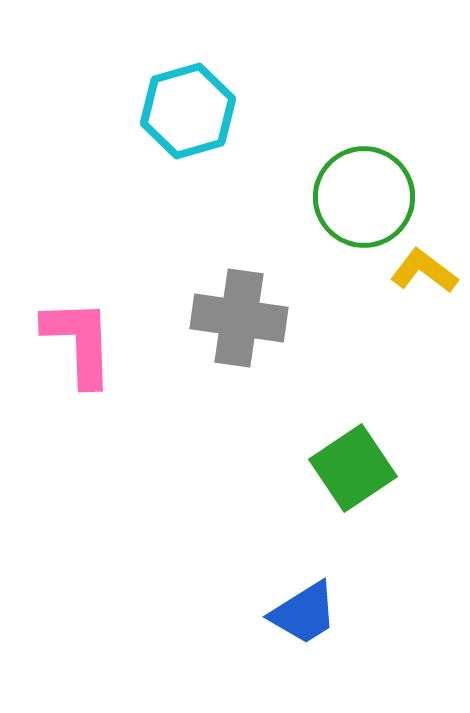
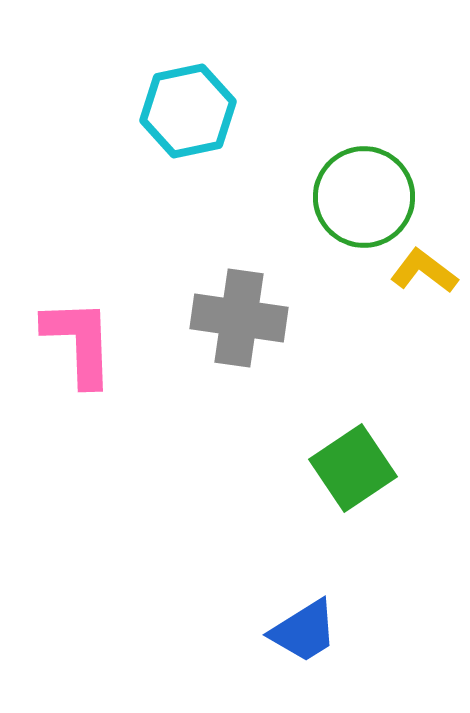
cyan hexagon: rotated 4 degrees clockwise
blue trapezoid: moved 18 px down
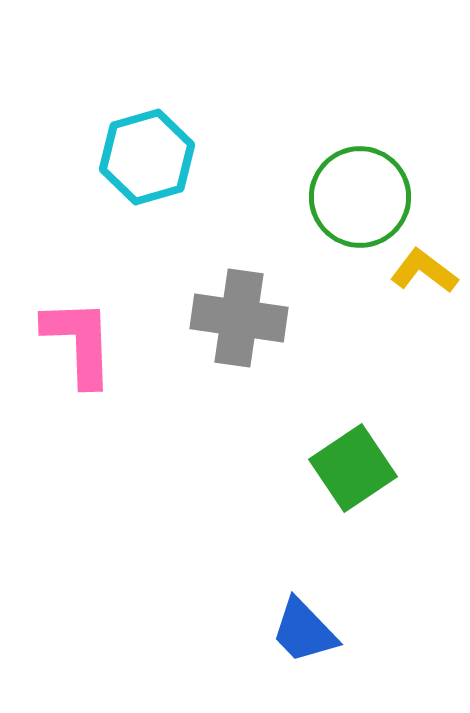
cyan hexagon: moved 41 px left, 46 px down; rotated 4 degrees counterclockwise
green circle: moved 4 px left
blue trapezoid: rotated 78 degrees clockwise
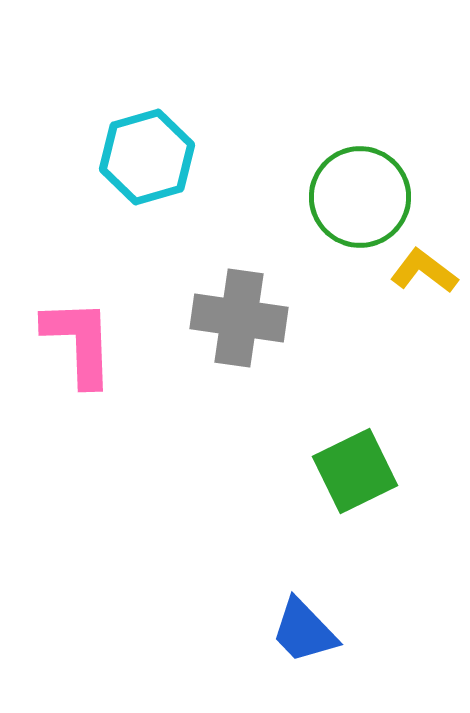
green square: moved 2 px right, 3 px down; rotated 8 degrees clockwise
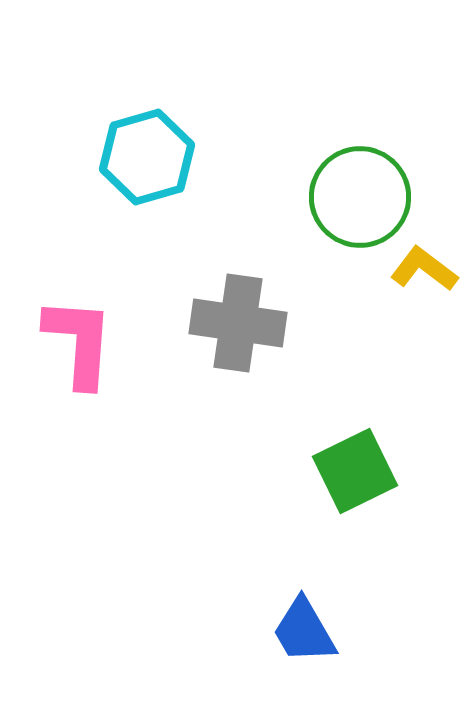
yellow L-shape: moved 2 px up
gray cross: moved 1 px left, 5 px down
pink L-shape: rotated 6 degrees clockwise
blue trapezoid: rotated 14 degrees clockwise
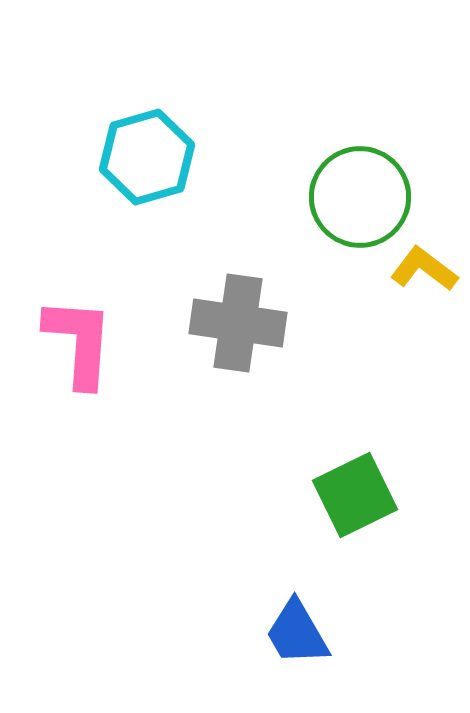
green square: moved 24 px down
blue trapezoid: moved 7 px left, 2 px down
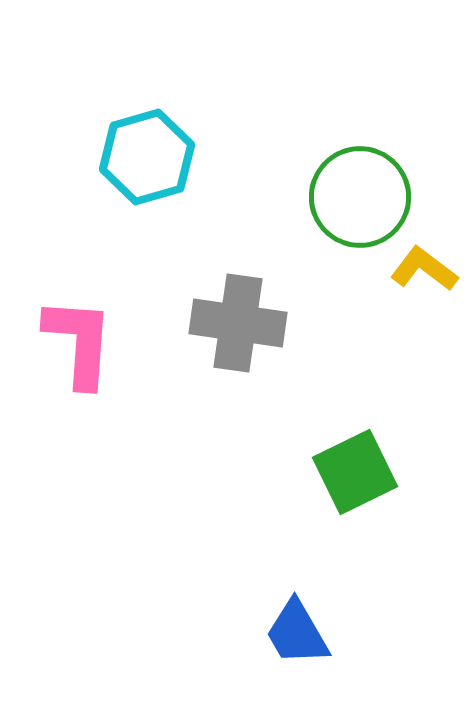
green square: moved 23 px up
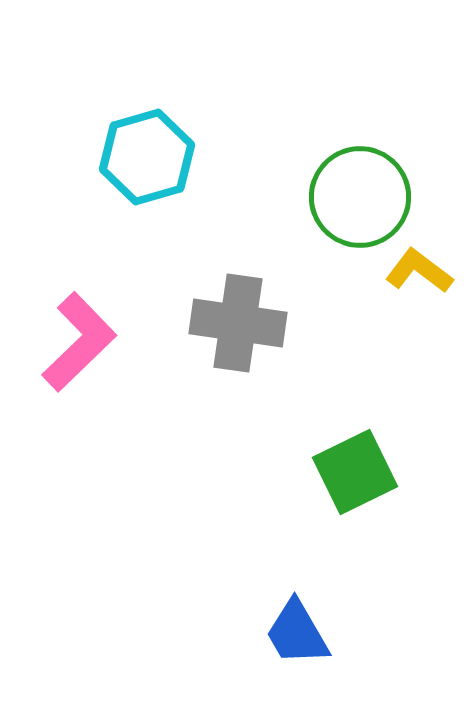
yellow L-shape: moved 5 px left, 2 px down
pink L-shape: rotated 42 degrees clockwise
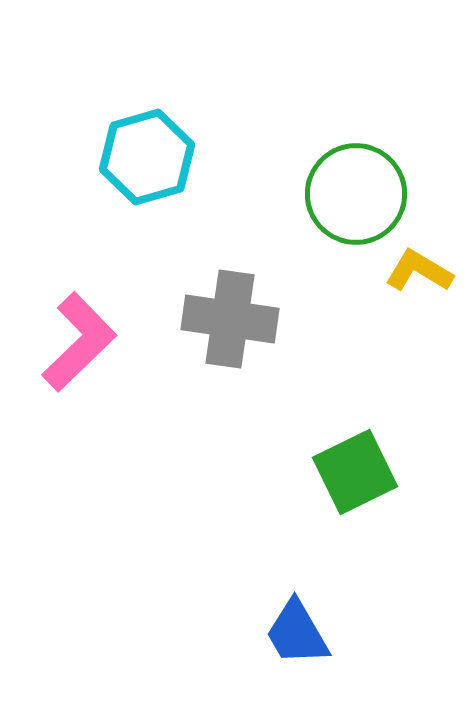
green circle: moved 4 px left, 3 px up
yellow L-shape: rotated 6 degrees counterclockwise
gray cross: moved 8 px left, 4 px up
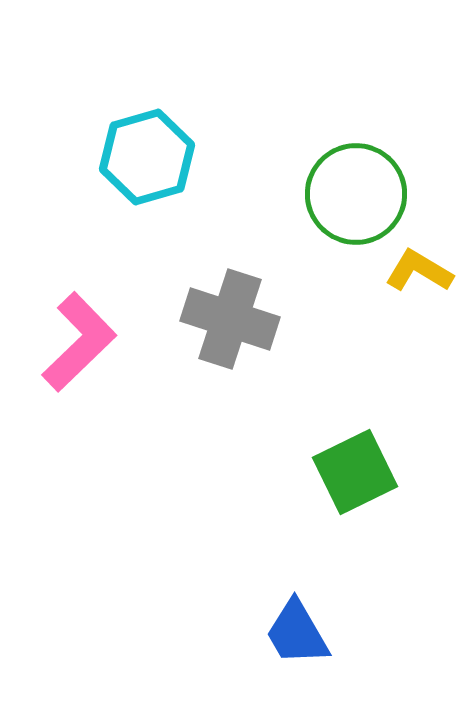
gray cross: rotated 10 degrees clockwise
